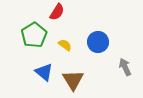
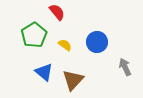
red semicircle: rotated 72 degrees counterclockwise
blue circle: moved 1 px left
brown triangle: rotated 15 degrees clockwise
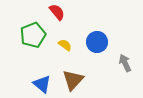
green pentagon: moved 1 px left; rotated 10 degrees clockwise
gray arrow: moved 4 px up
blue triangle: moved 2 px left, 12 px down
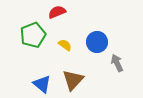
red semicircle: rotated 72 degrees counterclockwise
gray arrow: moved 8 px left
